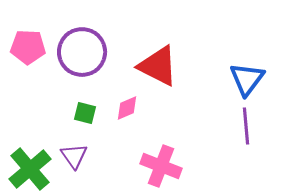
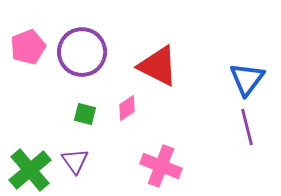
pink pentagon: rotated 24 degrees counterclockwise
pink diamond: rotated 12 degrees counterclockwise
green square: moved 1 px down
purple line: moved 1 px right, 1 px down; rotated 9 degrees counterclockwise
purple triangle: moved 1 px right, 5 px down
green cross: moved 1 px down
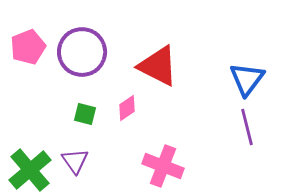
pink cross: moved 2 px right
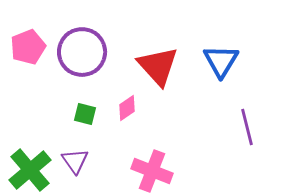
red triangle: rotated 21 degrees clockwise
blue triangle: moved 26 px left, 18 px up; rotated 6 degrees counterclockwise
pink cross: moved 11 px left, 5 px down
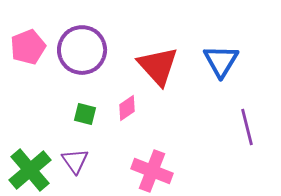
purple circle: moved 2 px up
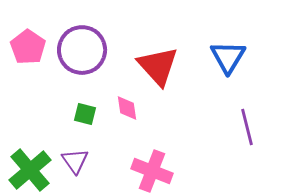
pink pentagon: rotated 16 degrees counterclockwise
blue triangle: moved 7 px right, 4 px up
pink diamond: rotated 64 degrees counterclockwise
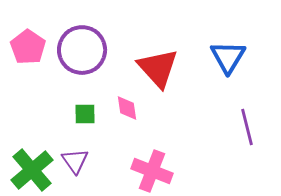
red triangle: moved 2 px down
green square: rotated 15 degrees counterclockwise
green cross: moved 2 px right
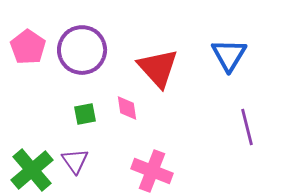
blue triangle: moved 1 px right, 2 px up
green square: rotated 10 degrees counterclockwise
